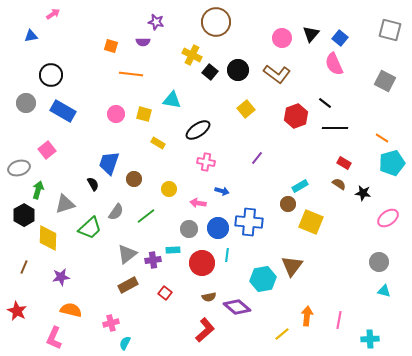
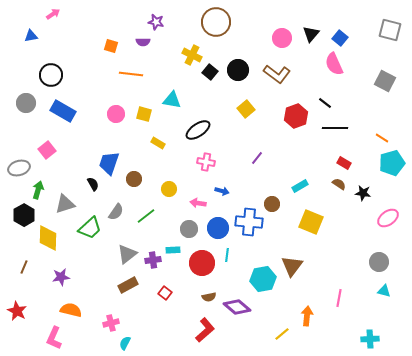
brown circle at (288, 204): moved 16 px left
pink line at (339, 320): moved 22 px up
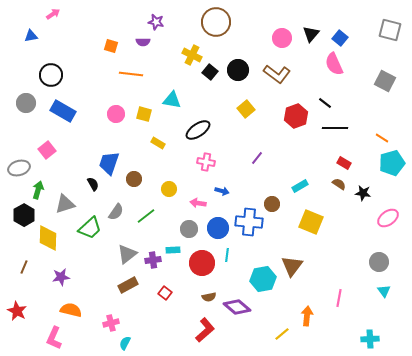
cyan triangle at (384, 291): rotated 40 degrees clockwise
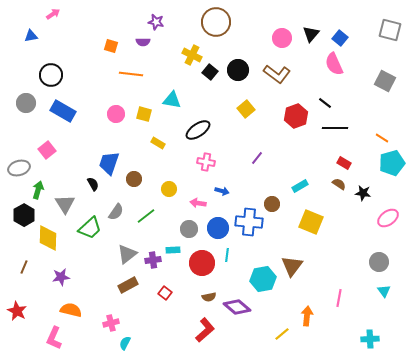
gray triangle at (65, 204): rotated 45 degrees counterclockwise
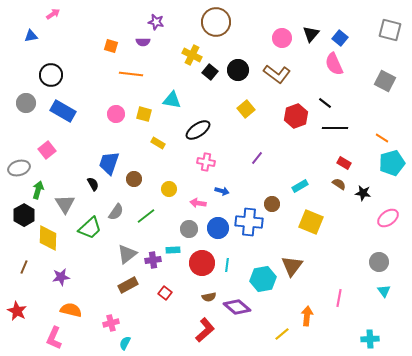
cyan line at (227, 255): moved 10 px down
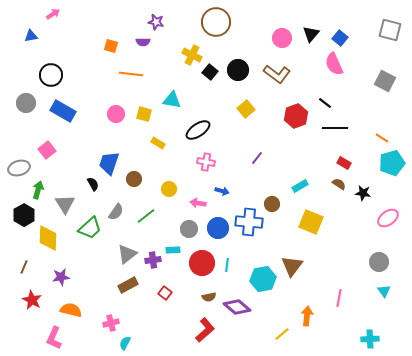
red star at (17, 311): moved 15 px right, 11 px up
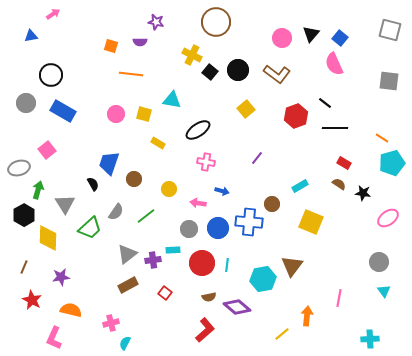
purple semicircle at (143, 42): moved 3 px left
gray square at (385, 81): moved 4 px right; rotated 20 degrees counterclockwise
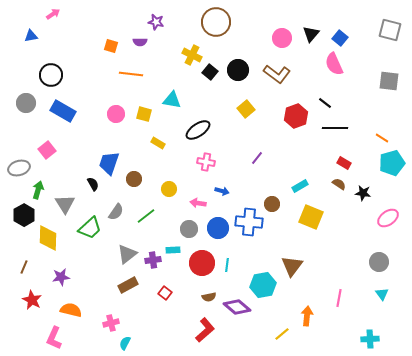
yellow square at (311, 222): moved 5 px up
cyan hexagon at (263, 279): moved 6 px down
cyan triangle at (384, 291): moved 2 px left, 3 px down
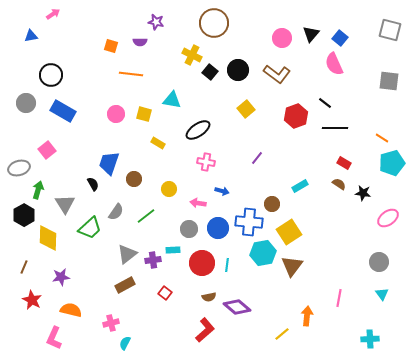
brown circle at (216, 22): moved 2 px left, 1 px down
yellow square at (311, 217): moved 22 px left, 15 px down; rotated 35 degrees clockwise
brown rectangle at (128, 285): moved 3 px left
cyan hexagon at (263, 285): moved 32 px up
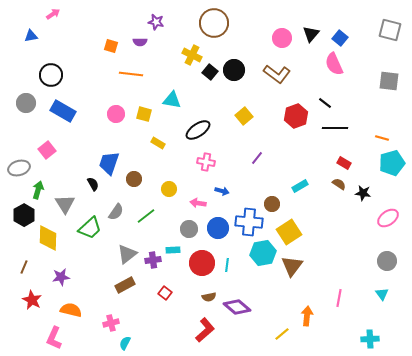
black circle at (238, 70): moved 4 px left
yellow square at (246, 109): moved 2 px left, 7 px down
orange line at (382, 138): rotated 16 degrees counterclockwise
gray circle at (379, 262): moved 8 px right, 1 px up
